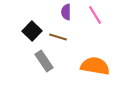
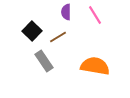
brown line: rotated 48 degrees counterclockwise
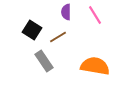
black square: moved 1 px up; rotated 12 degrees counterclockwise
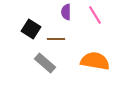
black square: moved 1 px left, 1 px up
brown line: moved 2 px left, 2 px down; rotated 30 degrees clockwise
gray rectangle: moved 1 px right, 2 px down; rotated 15 degrees counterclockwise
orange semicircle: moved 5 px up
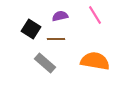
purple semicircle: moved 6 px left, 4 px down; rotated 77 degrees clockwise
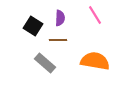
purple semicircle: moved 2 px down; rotated 105 degrees clockwise
black square: moved 2 px right, 3 px up
brown line: moved 2 px right, 1 px down
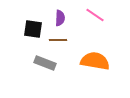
pink line: rotated 24 degrees counterclockwise
black square: moved 3 px down; rotated 24 degrees counterclockwise
gray rectangle: rotated 20 degrees counterclockwise
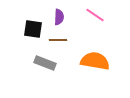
purple semicircle: moved 1 px left, 1 px up
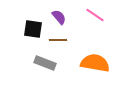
purple semicircle: rotated 42 degrees counterclockwise
orange semicircle: moved 2 px down
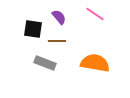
pink line: moved 1 px up
brown line: moved 1 px left, 1 px down
